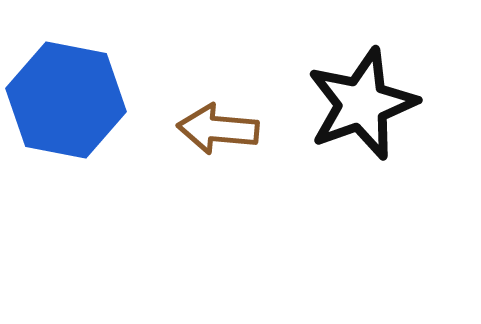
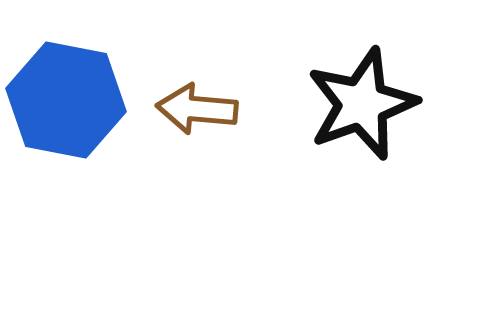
brown arrow: moved 21 px left, 20 px up
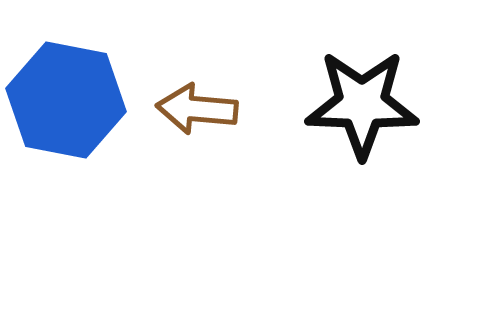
black star: rotated 22 degrees clockwise
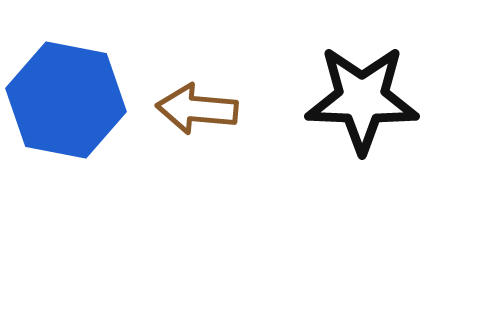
black star: moved 5 px up
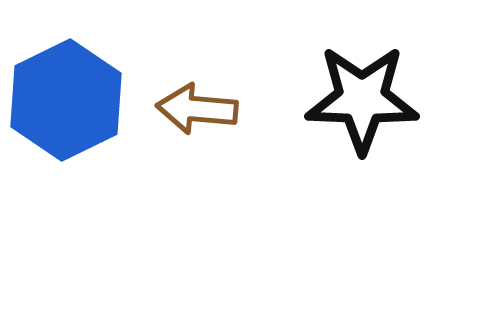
blue hexagon: rotated 23 degrees clockwise
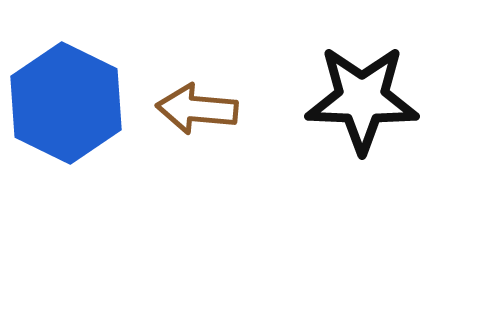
blue hexagon: moved 3 px down; rotated 8 degrees counterclockwise
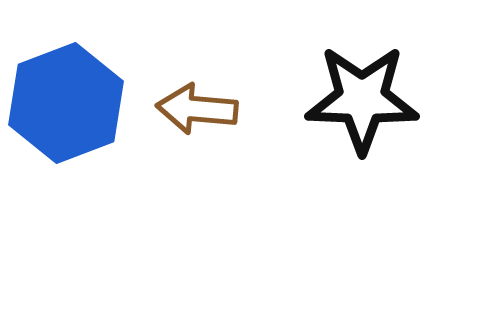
blue hexagon: rotated 13 degrees clockwise
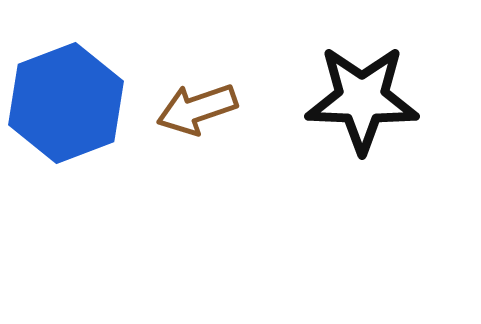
brown arrow: rotated 24 degrees counterclockwise
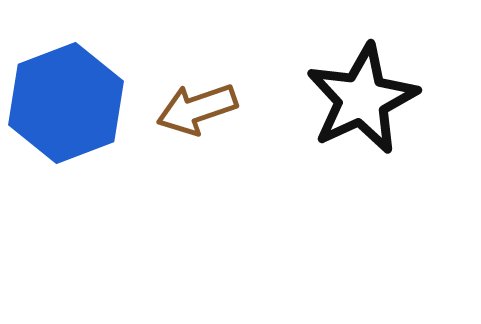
black star: rotated 27 degrees counterclockwise
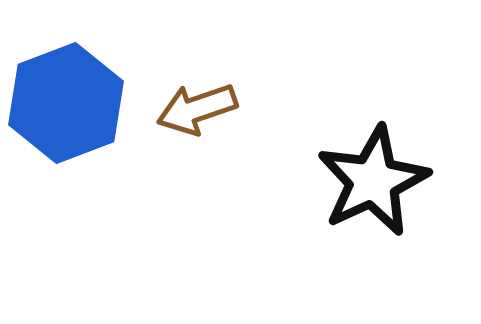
black star: moved 11 px right, 82 px down
